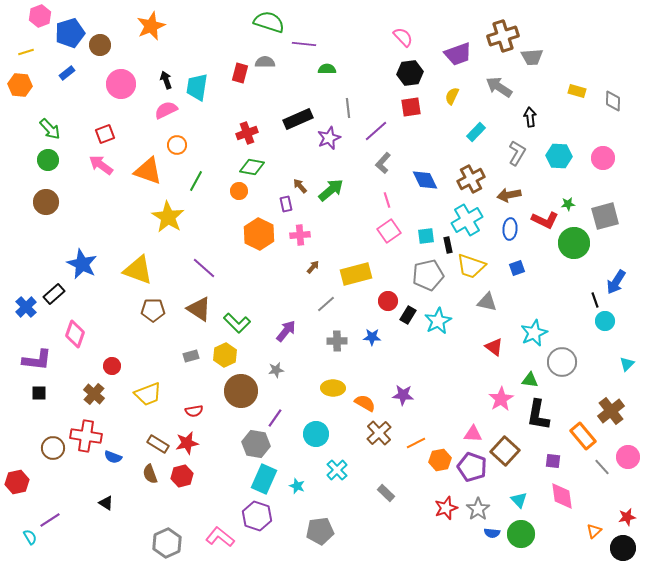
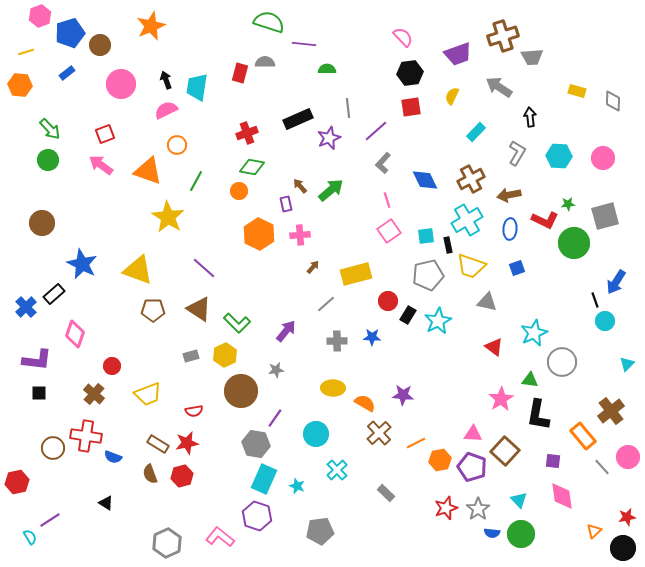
brown circle at (46, 202): moved 4 px left, 21 px down
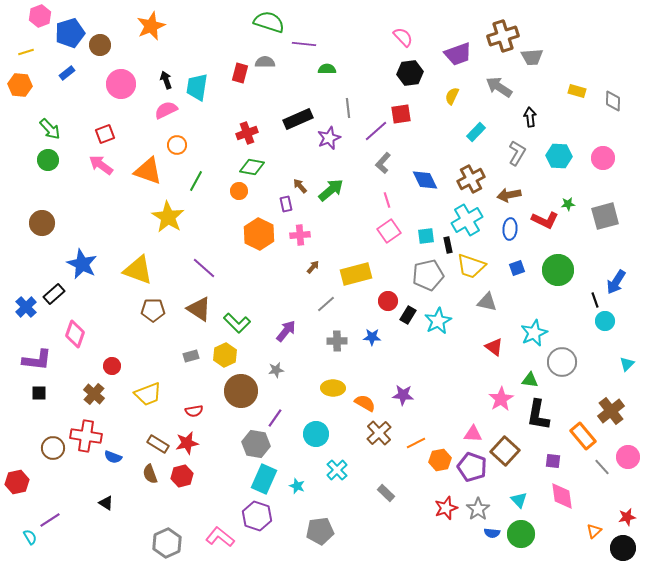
red square at (411, 107): moved 10 px left, 7 px down
green circle at (574, 243): moved 16 px left, 27 px down
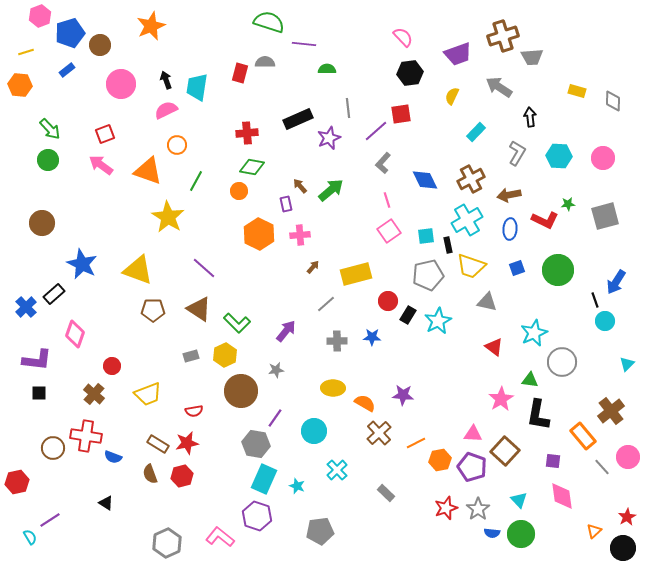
blue rectangle at (67, 73): moved 3 px up
red cross at (247, 133): rotated 15 degrees clockwise
cyan circle at (316, 434): moved 2 px left, 3 px up
red star at (627, 517): rotated 18 degrees counterclockwise
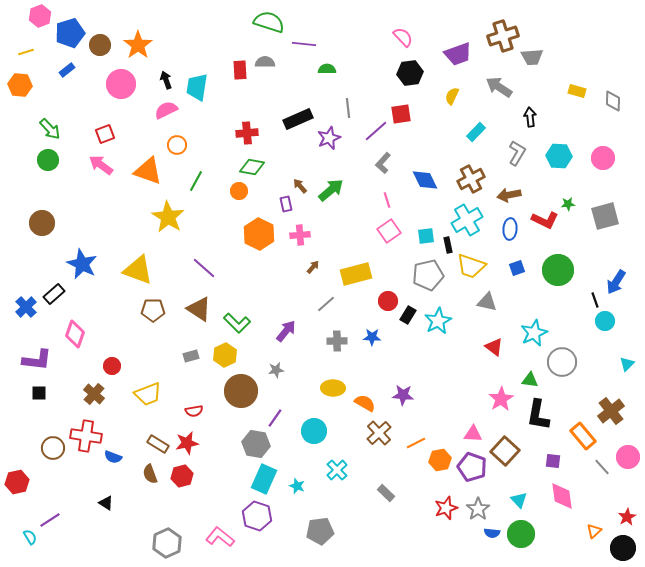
orange star at (151, 26): moved 13 px left, 19 px down; rotated 12 degrees counterclockwise
red rectangle at (240, 73): moved 3 px up; rotated 18 degrees counterclockwise
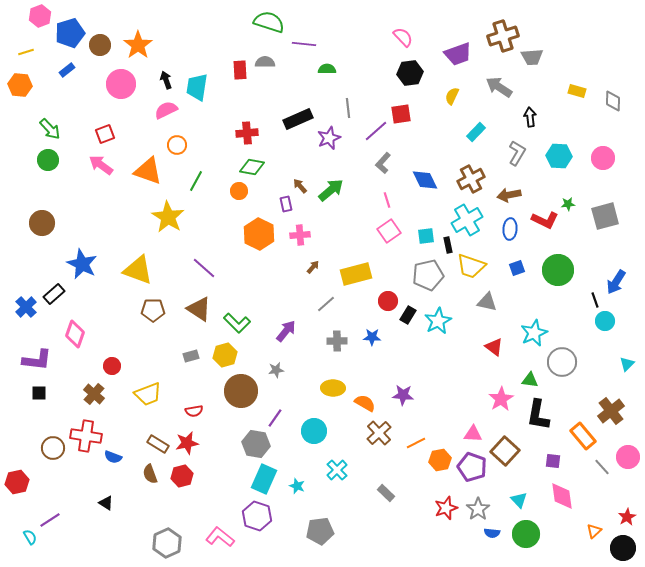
yellow hexagon at (225, 355): rotated 10 degrees clockwise
green circle at (521, 534): moved 5 px right
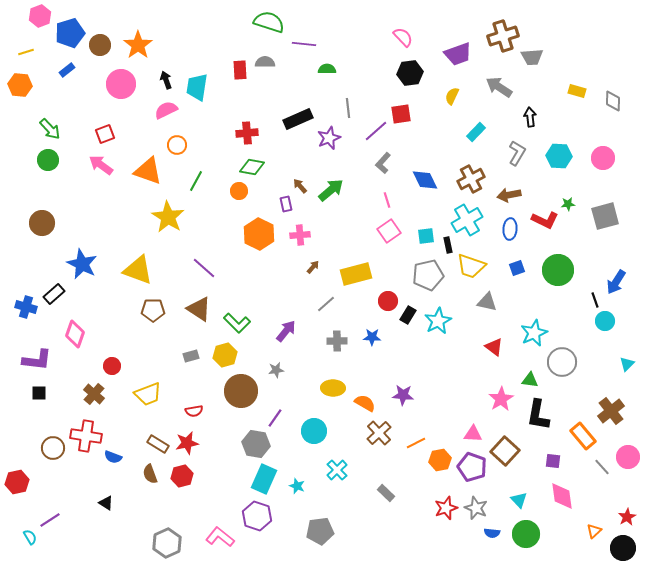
blue cross at (26, 307): rotated 30 degrees counterclockwise
gray star at (478, 509): moved 2 px left, 1 px up; rotated 15 degrees counterclockwise
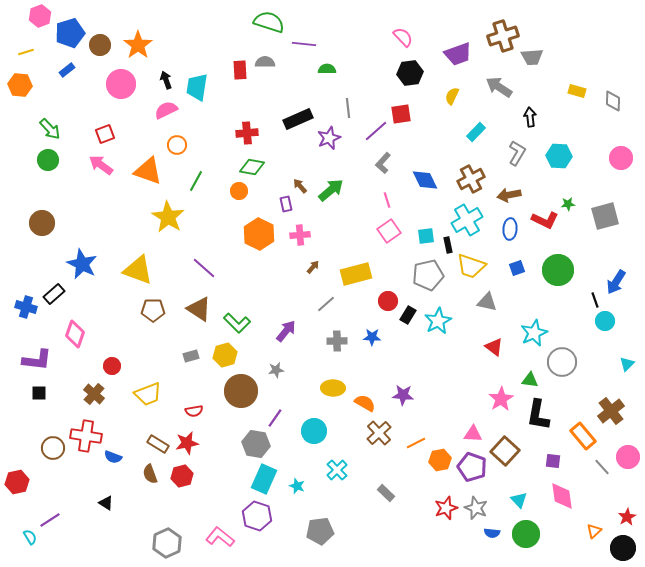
pink circle at (603, 158): moved 18 px right
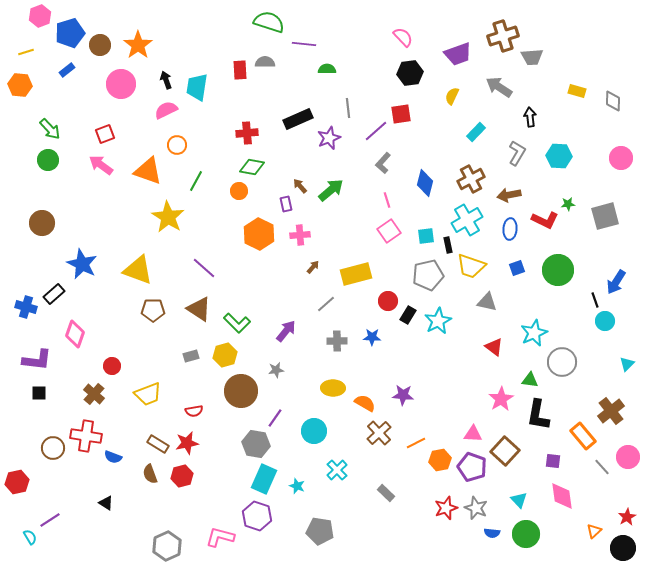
blue diamond at (425, 180): moved 3 px down; rotated 40 degrees clockwise
gray pentagon at (320, 531): rotated 16 degrees clockwise
pink L-shape at (220, 537): rotated 24 degrees counterclockwise
gray hexagon at (167, 543): moved 3 px down
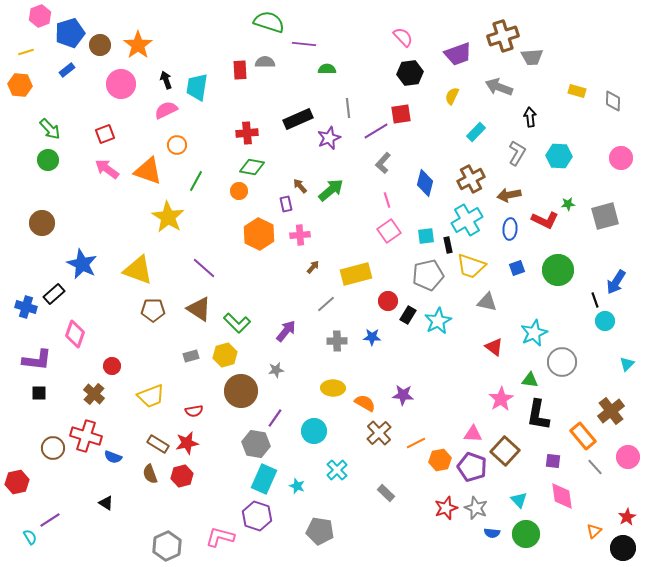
gray arrow at (499, 87): rotated 12 degrees counterclockwise
purple line at (376, 131): rotated 10 degrees clockwise
pink arrow at (101, 165): moved 6 px right, 4 px down
yellow trapezoid at (148, 394): moved 3 px right, 2 px down
red cross at (86, 436): rotated 8 degrees clockwise
gray line at (602, 467): moved 7 px left
